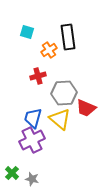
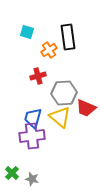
yellow triangle: moved 2 px up
purple cross: moved 4 px up; rotated 20 degrees clockwise
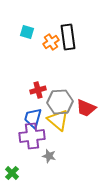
orange cross: moved 2 px right, 8 px up
red cross: moved 14 px down
gray hexagon: moved 4 px left, 9 px down
yellow triangle: moved 2 px left, 3 px down
gray star: moved 17 px right, 23 px up
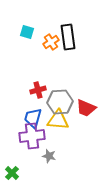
yellow triangle: rotated 35 degrees counterclockwise
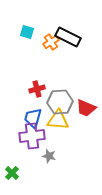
black rectangle: rotated 55 degrees counterclockwise
red cross: moved 1 px left, 1 px up
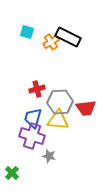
red trapezoid: rotated 30 degrees counterclockwise
purple cross: rotated 25 degrees clockwise
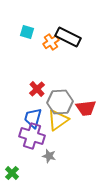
red cross: rotated 28 degrees counterclockwise
yellow triangle: rotated 40 degrees counterclockwise
